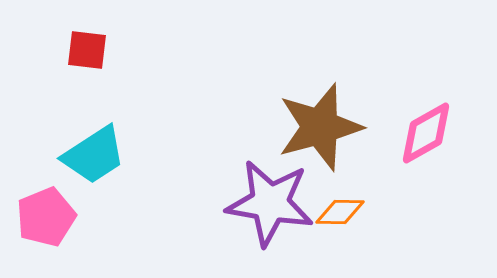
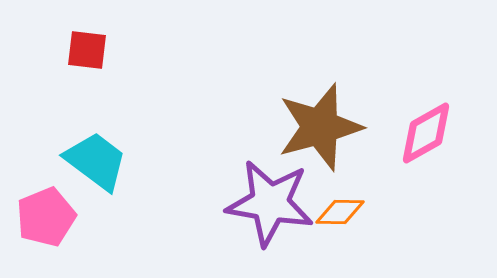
cyan trapezoid: moved 2 px right, 6 px down; rotated 110 degrees counterclockwise
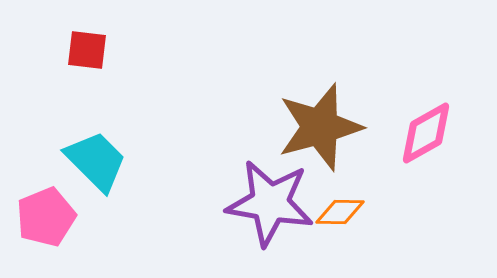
cyan trapezoid: rotated 8 degrees clockwise
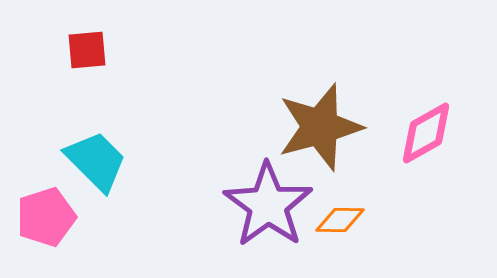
red square: rotated 12 degrees counterclockwise
purple star: moved 2 px left, 2 px down; rotated 26 degrees clockwise
orange diamond: moved 8 px down
pink pentagon: rotated 4 degrees clockwise
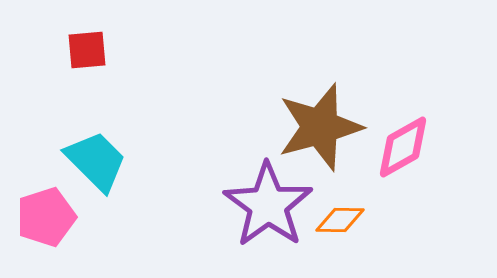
pink diamond: moved 23 px left, 14 px down
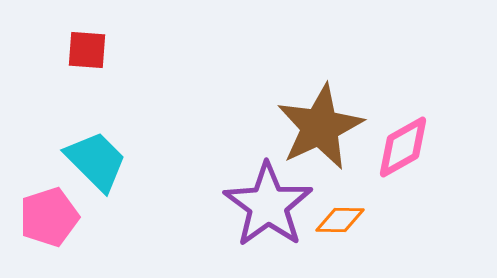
red square: rotated 9 degrees clockwise
brown star: rotated 10 degrees counterclockwise
pink pentagon: moved 3 px right
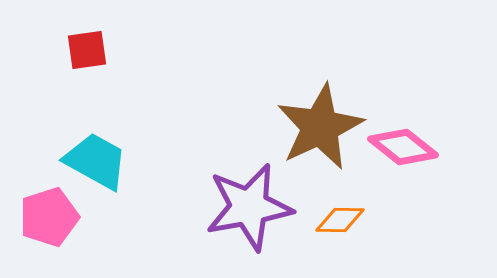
red square: rotated 12 degrees counterclockwise
pink diamond: rotated 68 degrees clockwise
cyan trapezoid: rotated 16 degrees counterclockwise
purple star: moved 19 px left, 2 px down; rotated 26 degrees clockwise
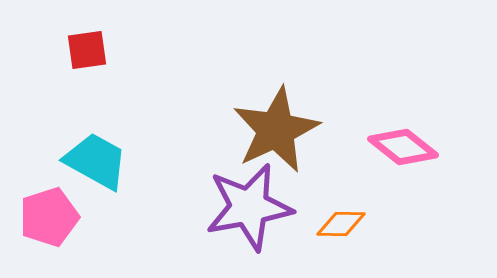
brown star: moved 44 px left, 3 px down
orange diamond: moved 1 px right, 4 px down
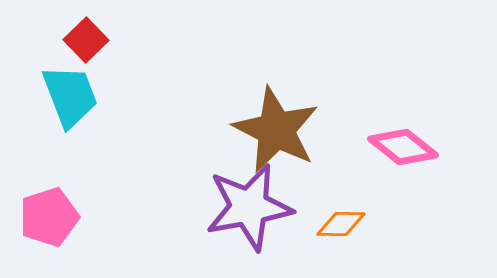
red square: moved 1 px left, 10 px up; rotated 36 degrees counterclockwise
brown star: rotated 20 degrees counterclockwise
cyan trapezoid: moved 26 px left, 65 px up; rotated 40 degrees clockwise
